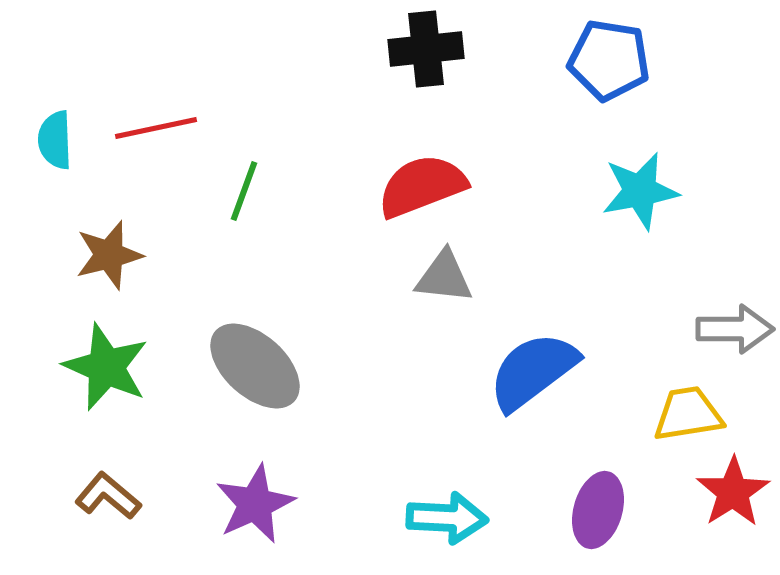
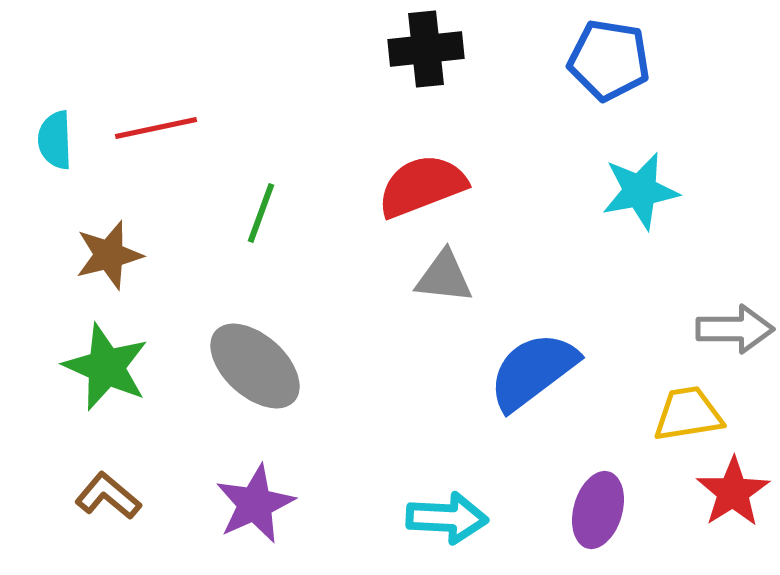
green line: moved 17 px right, 22 px down
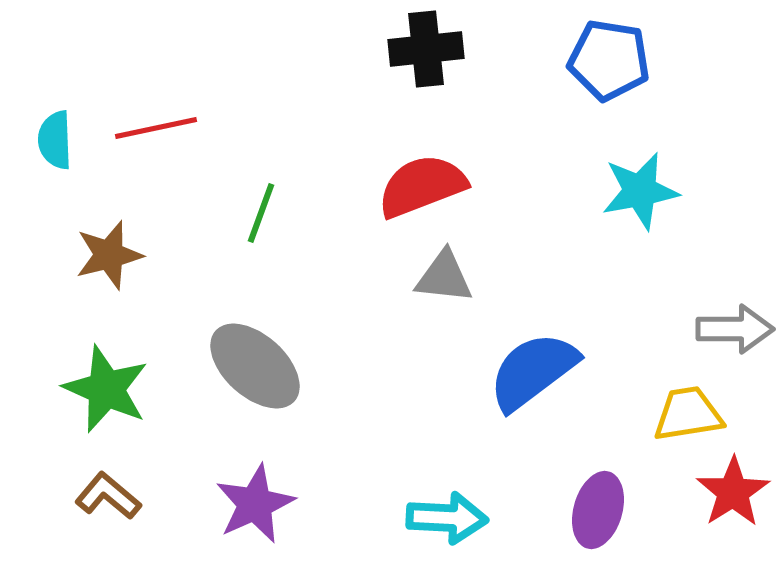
green star: moved 22 px down
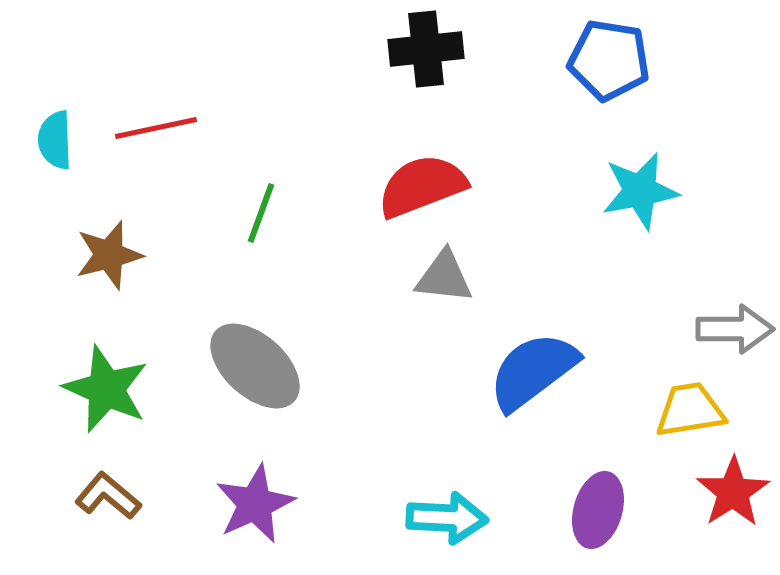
yellow trapezoid: moved 2 px right, 4 px up
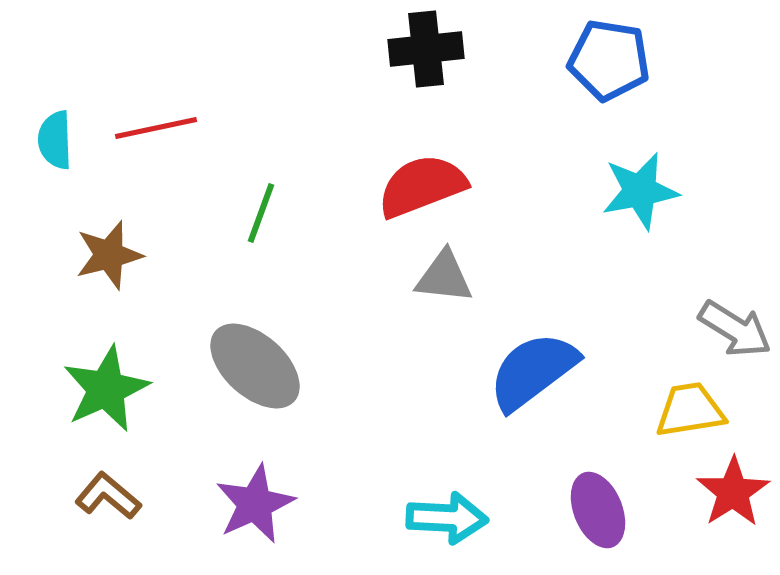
gray arrow: rotated 32 degrees clockwise
green star: rotated 24 degrees clockwise
purple ellipse: rotated 38 degrees counterclockwise
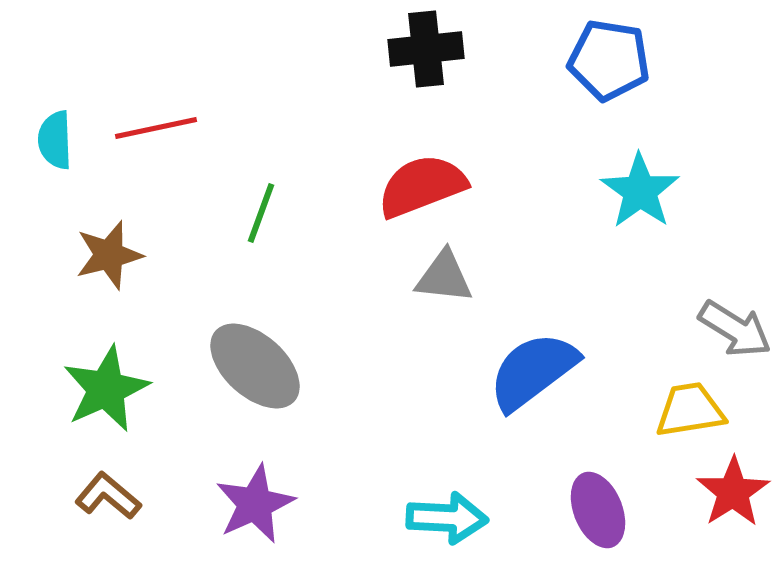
cyan star: rotated 26 degrees counterclockwise
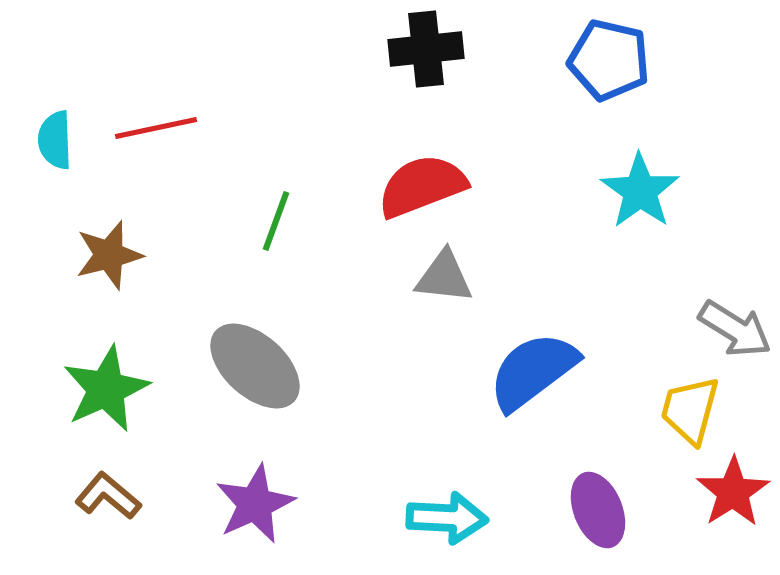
blue pentagon: rotated 4 degrees clockwise
green line: moved 15 px right, 8 px down
yellow trapezoid: rotated 66 degrees counterclockwise
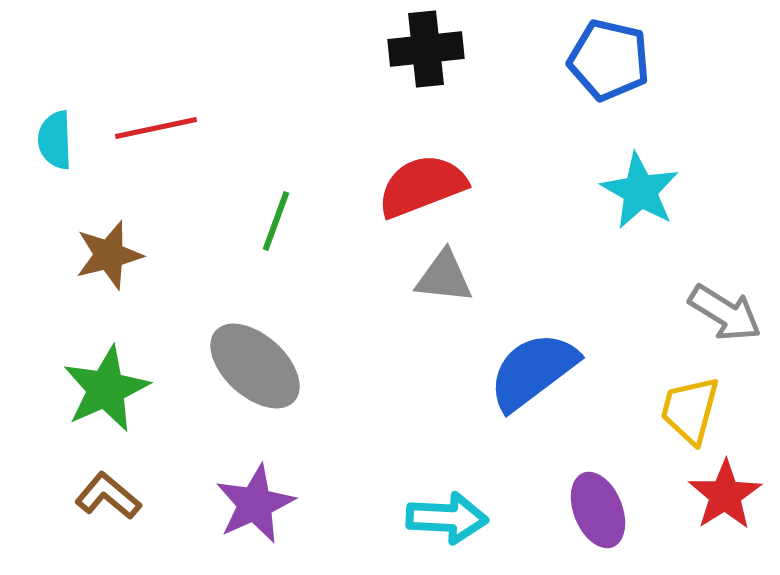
cyan star: rotated 6 degrees counterclockwise
gray arrow: moved 10 px left, 16 px up
red star: moved 8 px left, 3 px down
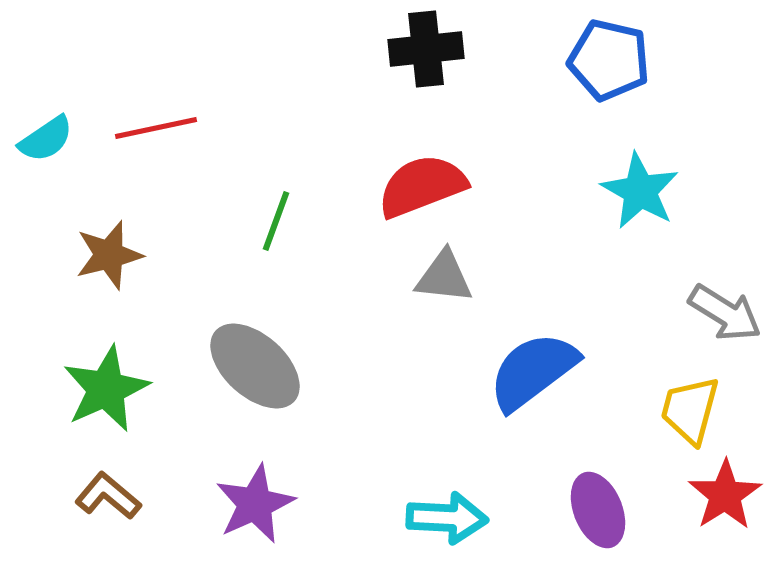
cyan semicircle: moved 9 px left, 1 px up; rotated 122 degrees counterclockwise
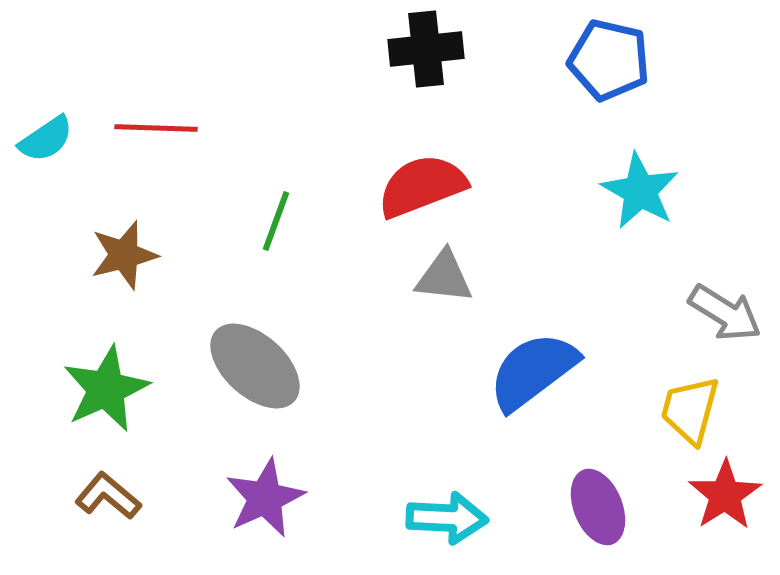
red line: rotated 14 degrees clockwise
brown star: moved 15 px right
purple star: moved 10 px right, 6 px up
purple ellipse: moved 3 px up
